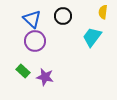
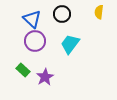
yellow semicircle: moved 4 px left
black circle: moved 1 px left, 2 px up
cyan trapezoid: moved 22 px left, 7 px down
green rectangle: moved 1 px up
purple star: rotated 30 degrees clockwise
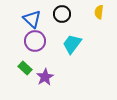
cyan trapezoid: moved 2 px right
green rectangle: moved 2 px right, 2 px up
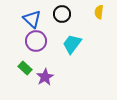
purple circle: moved 1 px right
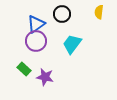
blue triangle: moved 4 px right, 5 px down; rotated 42 degrees clockwise
green rectangle: moved 1 px left, 1 px down
purple star: rotated 30 degrees counterclockwise
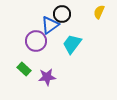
yellow semicircle: rotated 16 degrees clockwise
blue triangle: moved 14 px right, 1 px down
purple star: moved 2 px right; rotated 18 degrees counterclockwise
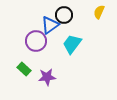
black circle: moved 2 px right, 1 px down
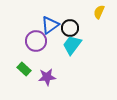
black circle: moved 6 px right, 13 px down
cyan trapezoid: moved 1 px down
